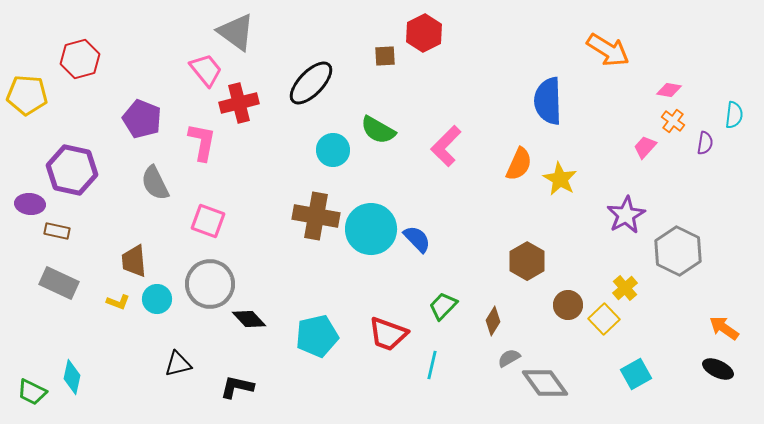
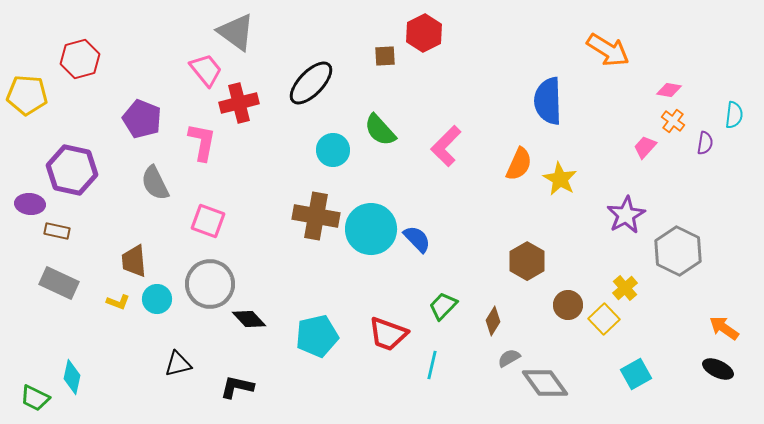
green semicircle at (378, 130): moved 2 px right; rotated 18 degrees clockwise
green trapezoid at (32, 392): moved 3 px right, 6 px down
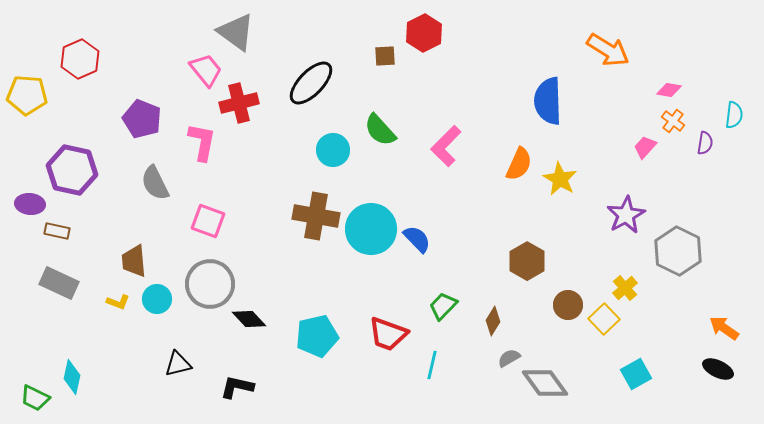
red hexagon at (80, 59): rotated 9 degrees counterclockwise
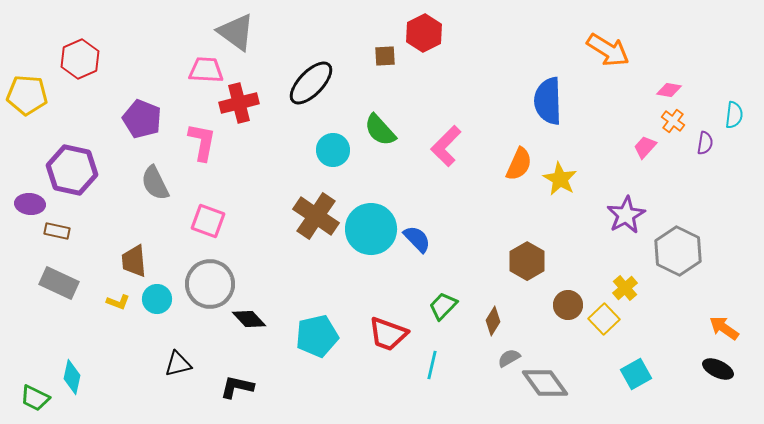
pink trapezoid at (206, 70): rotated 48 degrees counterclockwise
brown cross at (316, 216): rotated 24 degrees clockwise
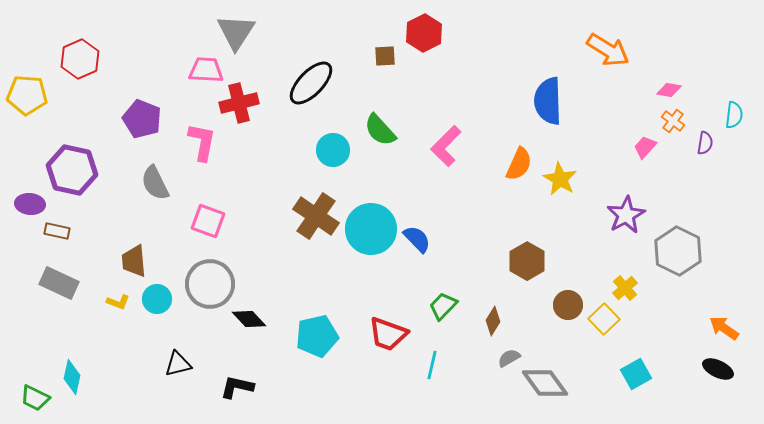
gray triangle at (236, 32): rotated 27 degrees clockwise
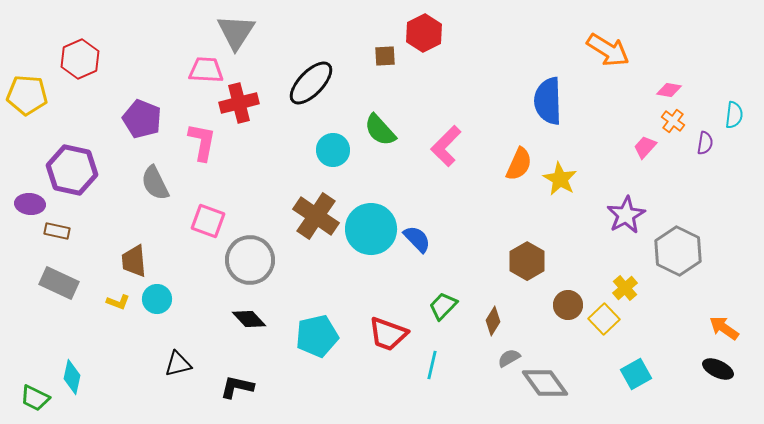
gray circle at (210, 284): moved 40 px right, 24 px up
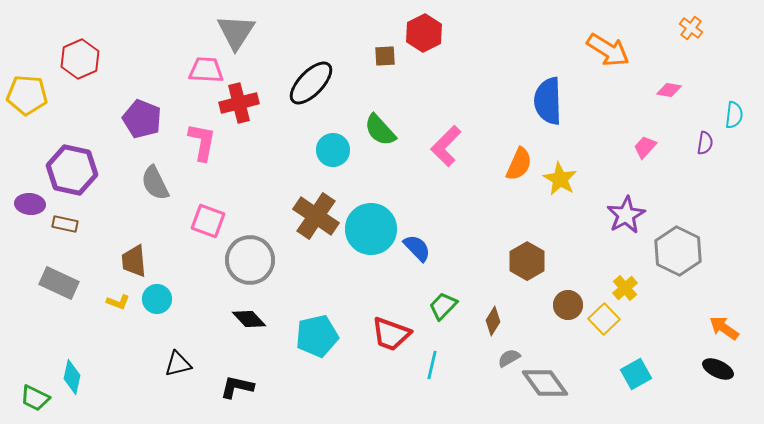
orange cross at (673, 121): moved 18 px right, 93 px up
brown rectangle at (57, 231): moved 8 px right, 7 px up
blue semicircle at (417, 239): moved 9 px down
red trapezoid at (388, 334): moved 3 px right
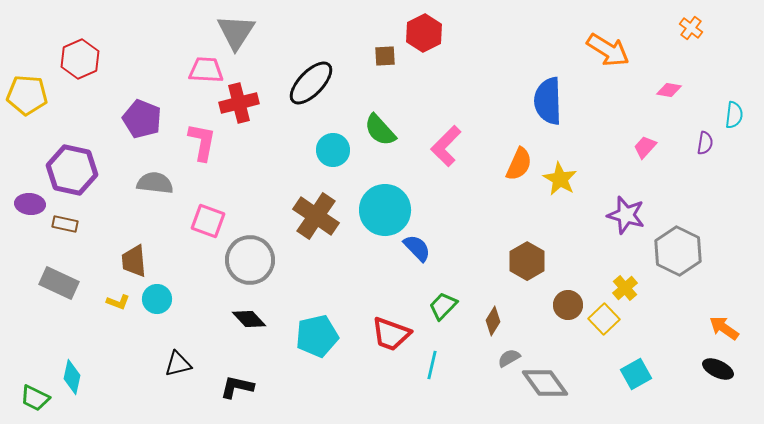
gray semicircle at (155, 183): rotated 123 degrees clockwise
purple star at (626, 215): rotated 27 degrees counterclockwise
cyan circle at (371, 229): moved 14 px right, 19 px up
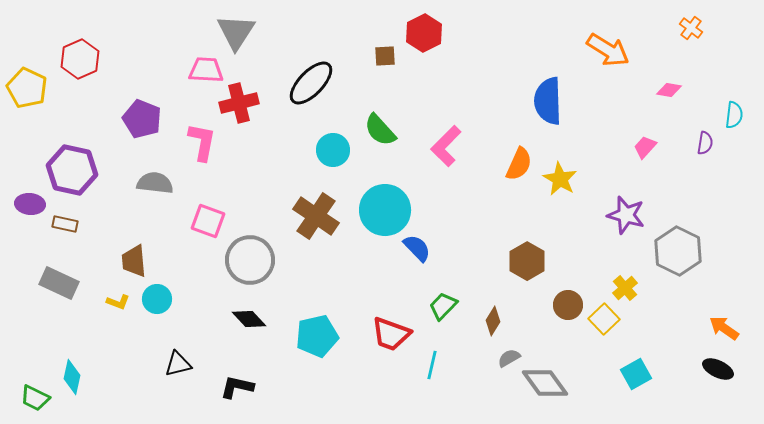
yellow pentagon at (27, 95): moved 7 px up; rotated 21 degrees clockwise
